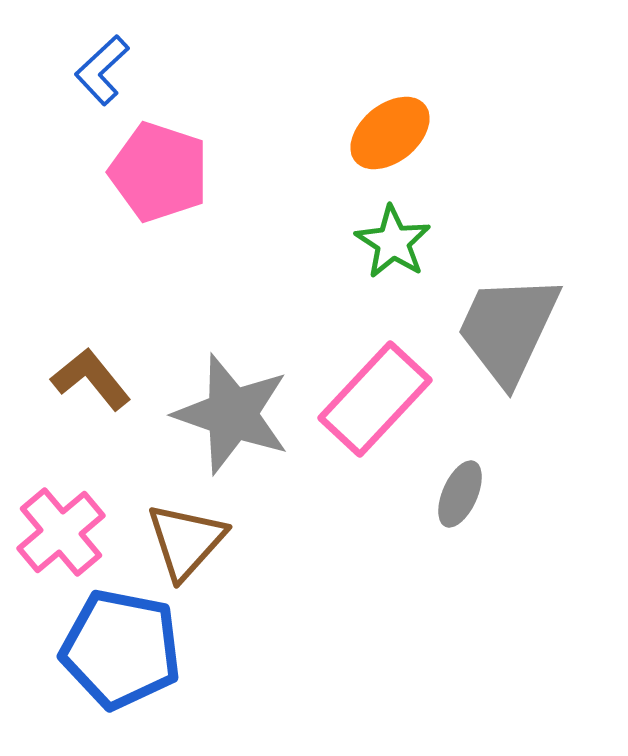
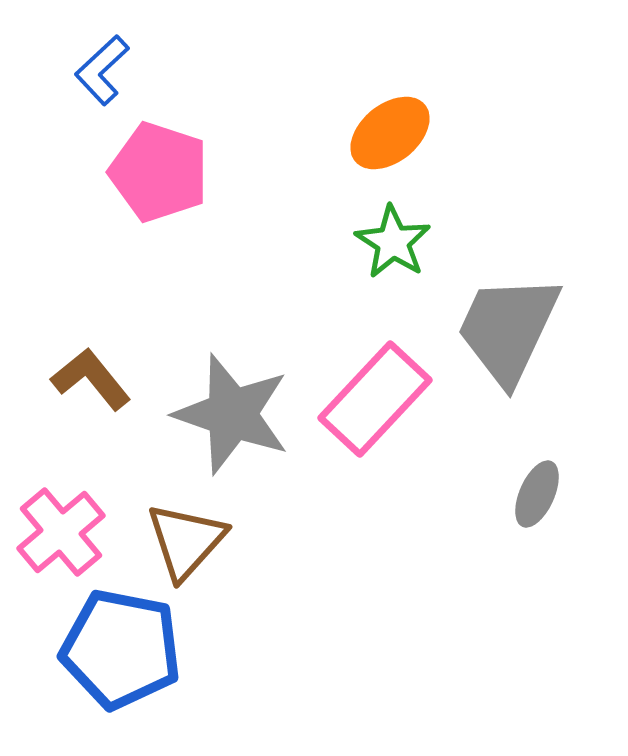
gray ellipse: moved 77 px right
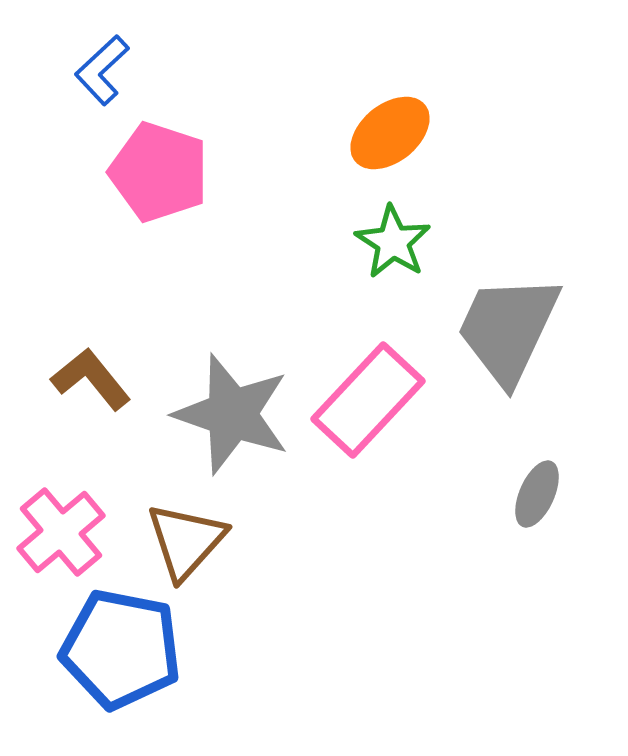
pink rectangle: moved 7 px left, 1 px down
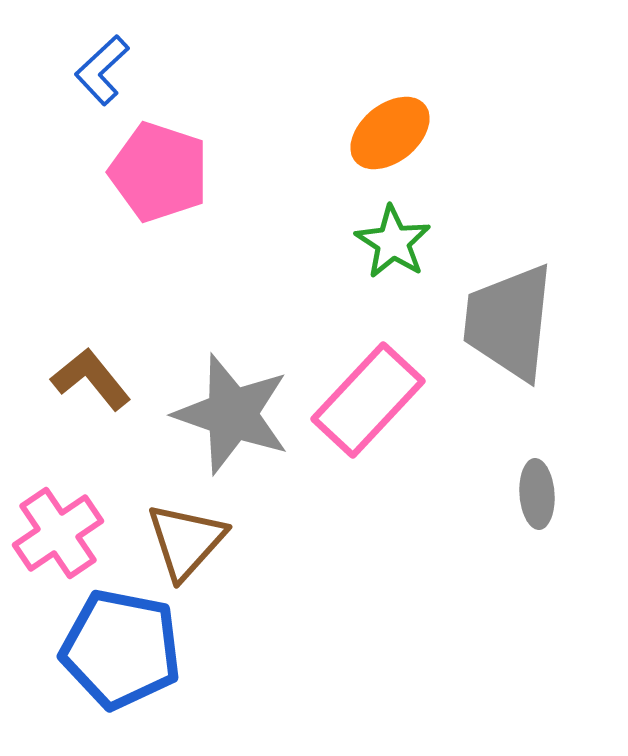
gray trapezoid: moved 1 px right, 7 px up; rotated 19 degrees counterclockwise
gray ellipse: rotated 28 degrees counterclockwise
pink cross: moved 3 px left, 1 px down; rotated 6 degrees clockwise
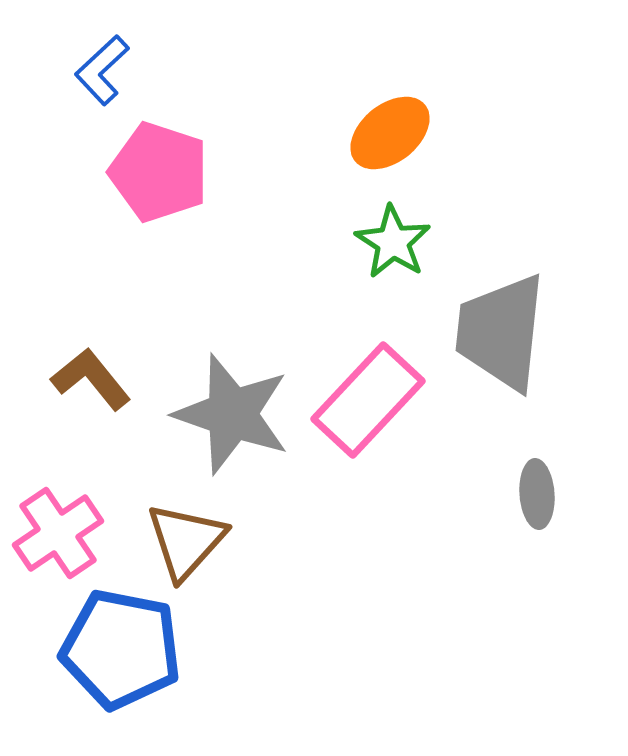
gray trapezoid: moved 8 px left, 10 px down
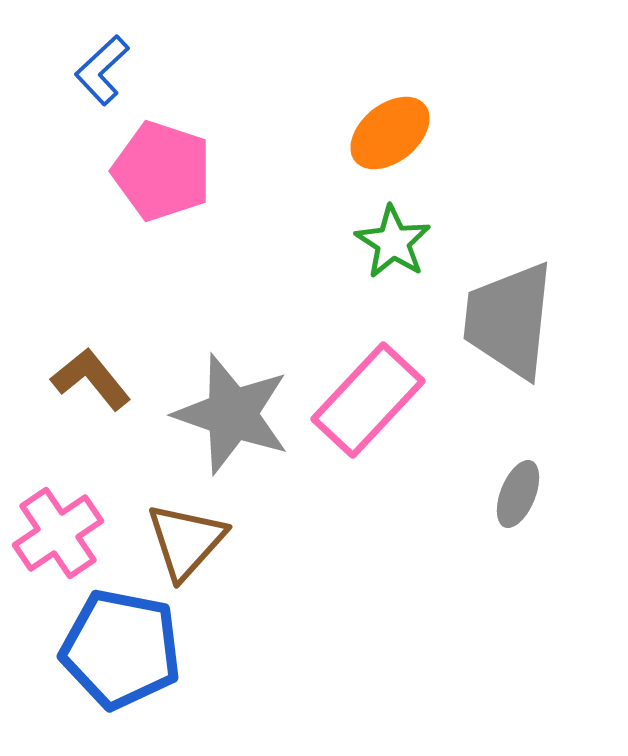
pink pentagon: moved 3 px right, 1 px up
gray trapezoid: moved 8 px right, 12 px up
gray ellipse: moved 19 px left; rotated 26 degrees clockwise
